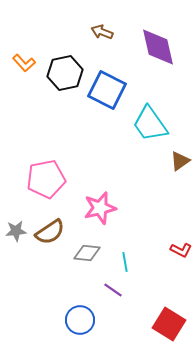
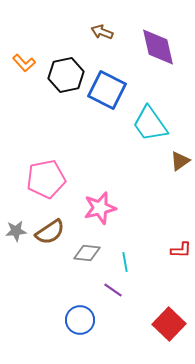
black hexagon: moved 1 px right, 2 px down
red L-shape: rotated 25 degrees counterclockwise
red square: rotated 12 degrees clockwise
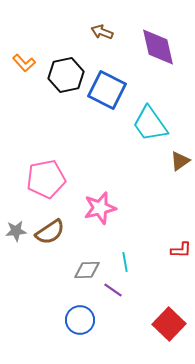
gray diamond: moved 17 px down; rotated 8 degrees counterclockwise
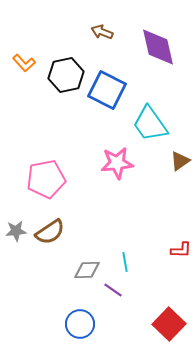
pink star: moved 17 px right, 45 px up; rotated 8 degrees clockwise
blue circle: moved 4 px down
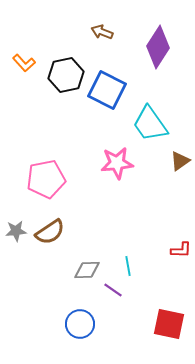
purple diamond: rotated 45 degrees clockwise
cyan line: moved 3 px right, 4 px down
red square: rotated 32 degrees counterclockwise
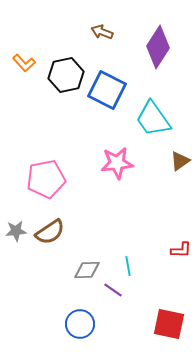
cyan trapezoid: moved 3 px right, 5 px up
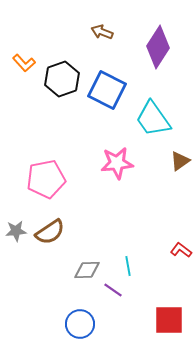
black hexagon: moved 4 px left, 4 px down; rotated 8 degrees counterclockwise
red L-shape: rotated 145 degrees counterclockwise
red square: moved 4 px up; rotated 12 degrees counterclockwise
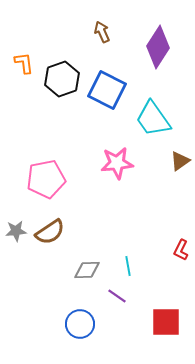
brown arrow: rotated 45 degrees clockwise
orange L-shape: rotated 145 degrees counterclockwise
red L-shape: rotated 100 degrees counterclockwise
purple line: moved 4 px right, 6 px down
red square: moved 3 px left, 2 px down
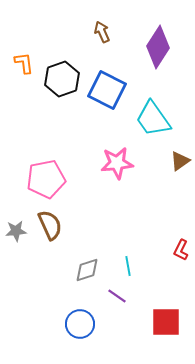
brown semicircle: moved 7 px up; rotated 80 degrees counterclockwise
gray diamond: rotated 16 degrees counterclockwise
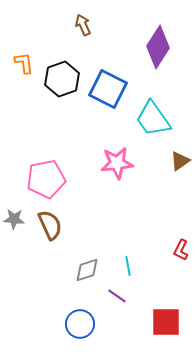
brown arrow: moved 19 px left, 7 px up
blue square: moved 1 px right, 1 px up
gray star: moved 2 px left, 12 px up; rotated 10 degrees clockwise
